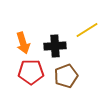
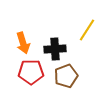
yellow line: rotated 25 degrees counterclockwise
black cross: moved 3 px down
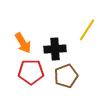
orange arrow: rotated 15 degrees counterclockwise
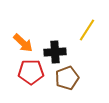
orange arrow: rotated 15 degrees counterclockwise
black cross: moved 3 px down
brown pentagon: moved 1 px right, 2 px down
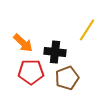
black cross: rotated 10 degrees clockwise
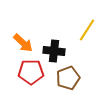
black cross: moved 1 px left, 1 px up
brown pentagon: moved 1 px right
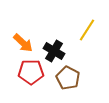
black cross: rotated 25 degrees clockwise
brown pentagon: rotated 25 degrees counterclockwise
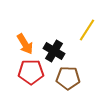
orange arrow: moved 2 px right, 1 px down; rotated 15 degrees clockwise
brown pentagon: rotated 25 degrees counterclockwise
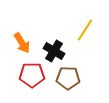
yellow line: moved 2 px left
orange arrow: moved 3 px left, 1 px up
red pentagon: moved 1 px right, 3 px down
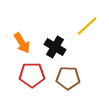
yellow line: moved 2 px right, 4 px up; rotated 15 degrees clockwise
black cross: moved 1 px right, 4 px up
